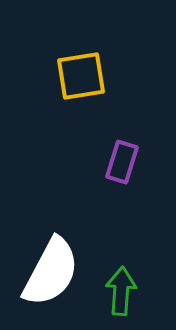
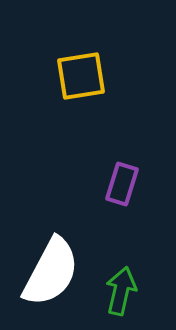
purple rectangle: moved 22 px down
green arrow: rotated 9 degrees clockwise
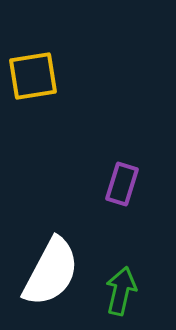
yellow square: moved 48 px left
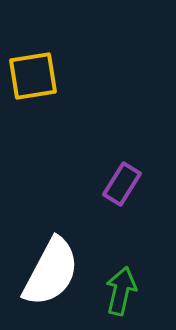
purple rectangle: rotated 15 degrees clockwise
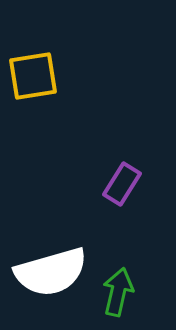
white semicircle: rotated 46 degrees clockwise
green arrow: moved 3 px left, 1 px down
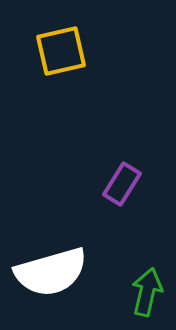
yellow square: moved 28 px right, 25 px up; rotated 4 degrees counterclockwise
green arrow: moved 29 px right
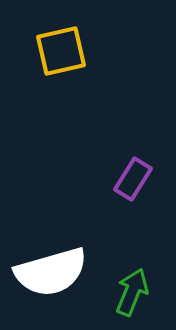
purple rectangle: moved 11 px right, 5 px up
green arrow: moved 15 px left; rotated 9 degrees clockwise
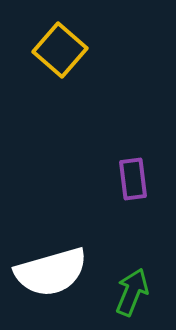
yellow square: moved 1 px left, 1 px up; rotated 36 degrees counterclockwise
purple rectangle: rotated 39 degrees counterclockwise
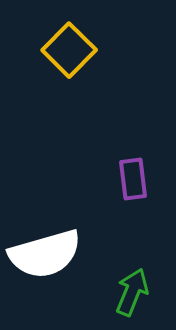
yellow square: moved 9 px right; rotated 4 degrees clockwise
white semicircle: moved 6 px left, 18 px up
